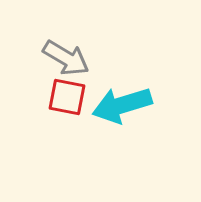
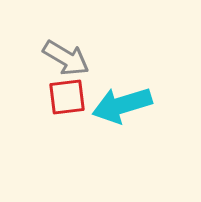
red square: rotated 18 degrees counterclockwise
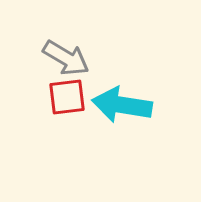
cyan arrow: rotated 26 degrees clockwise
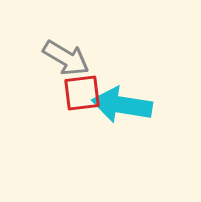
red square: moved 15 px right, 4 px up
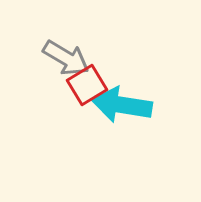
red square: moved 5 px right, 8 px up; rotated 24 degrees counterclockwise
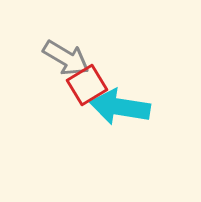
cyan arrow: moved 2 px left, 2 px down
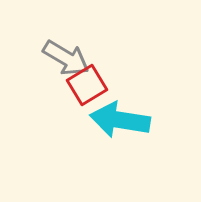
cyan arrow: moved 13 px down
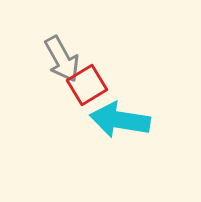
gray arrow: moved 4 px left, 1 px down; rotated 30 degrees clockwise
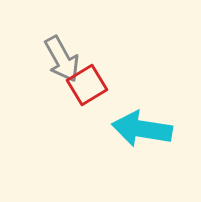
cyan arrow: moved 22 px right, 9 px down
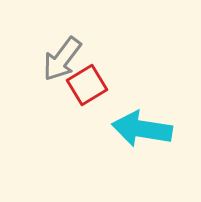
gray arrow: rotated 66 degrees clockwise
